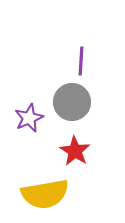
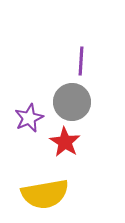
red star: moved 10 px left, 9 px up
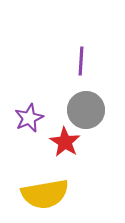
gray circle: moved 14 px right, 8 px down
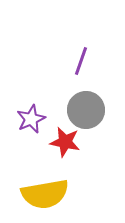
purple line: rotated 16 degrees clockwise
purple star: moved 2 px right, 1 px down
red star: rotated 20 degrees counterclockwise
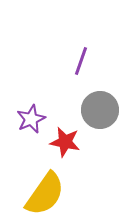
gray circle: moved 14 px right
yellow semicircle: rotated 45 degrees counterclockwise
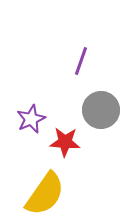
gray circle: moved 1 px right
red star: rotated 8 degrees counterclockwise
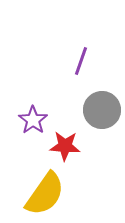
gray circle: moved 1 px right
purple star: moved 2 px right, 1 px down; rotated 12 degrees counterclockwise
red star: moved 4 px down
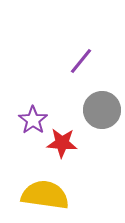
purple line: rotated 20 degrees clockwise
red star: moved 3 px left, 3 px up
yellow semicircle: moved 1 px down; rotated 117 degrees counterclockwise
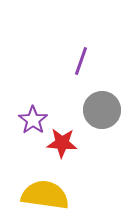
purple line: rotated 20 degrees counterclockwise
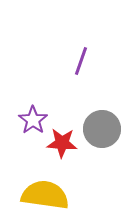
gray circle: moved 19 px down
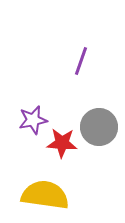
purple star: rotated 24 degrees clockwise
gray circle: moved 3 px left, 2 px up
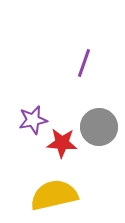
purple line: moved 3 px right, 2 px down
yellow semicircle: moved 9 px right; rotated 21 degrees counterclockwise
